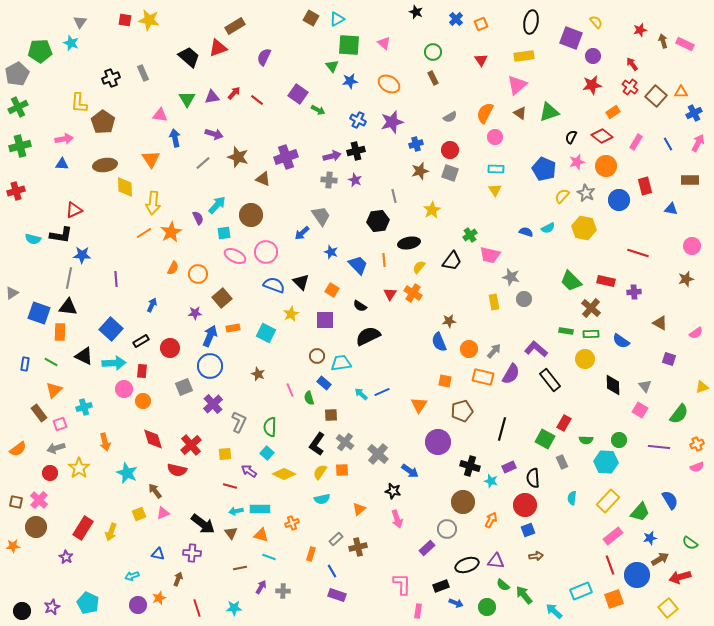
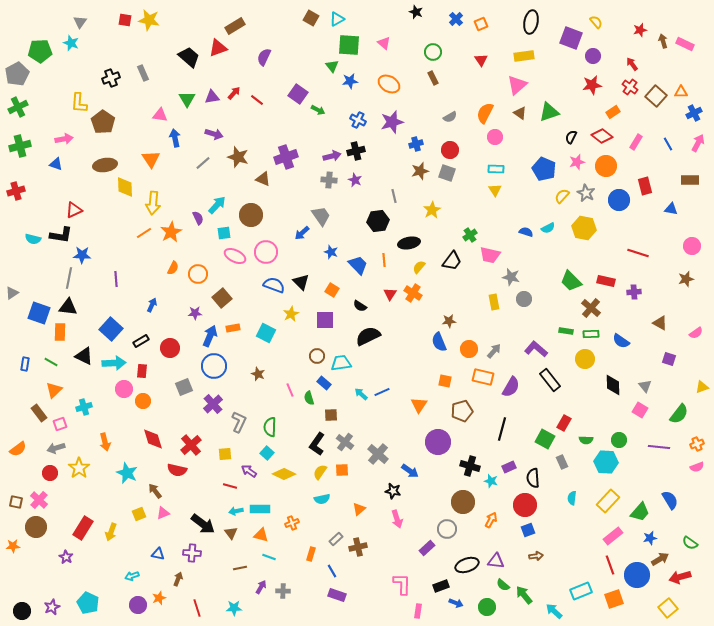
blue triangle at (62, 164): moved 6 px left; rotated 16 degrees clockwise
gray square at (450, 173): moved 3 px left
blue circle at (210, 366): moved 4 px right
purple semicircle at (511, 374): moved 13 px down
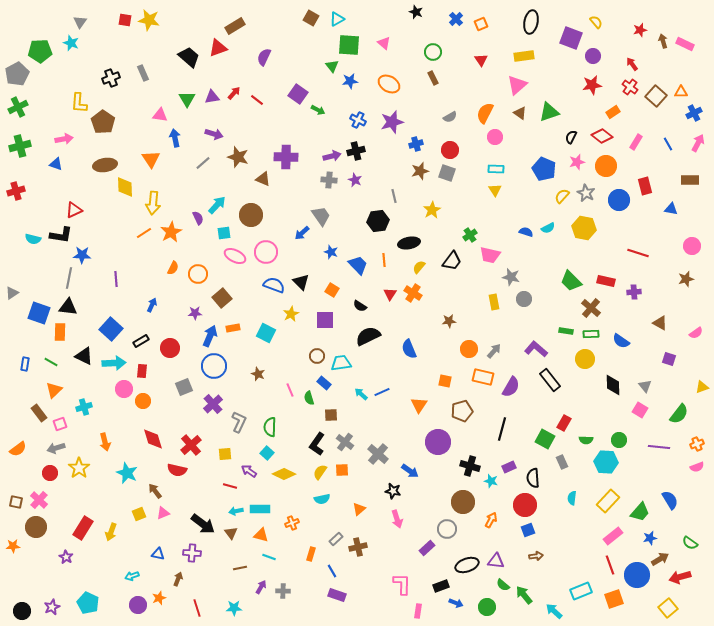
purple cross at (286, 157): rotated 20 degrees clockwise
blue semicircle at (439, 342): moved 30 px left, 7 px down
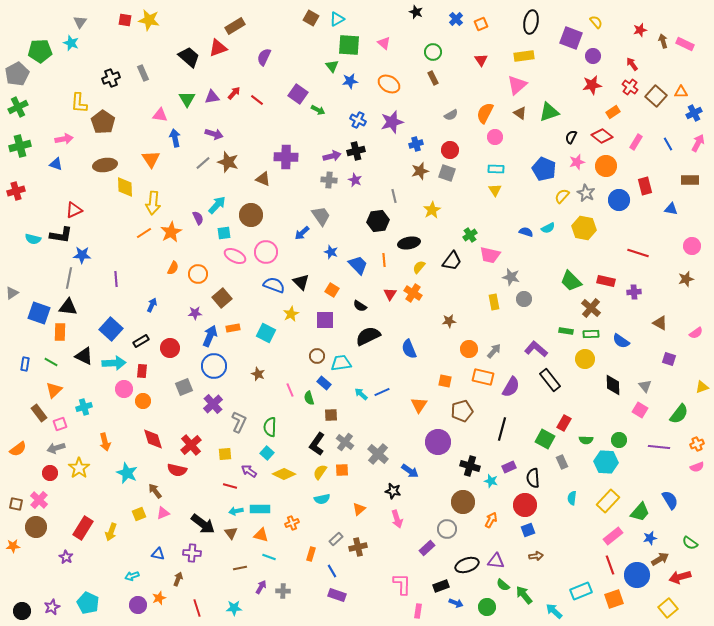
gray semicircle at (450, 117): moved 1 px right, 2 px up
brown star at (238, 157): moved 10 px left, 5 px down
brown square at (16, 502): moved 2 px down
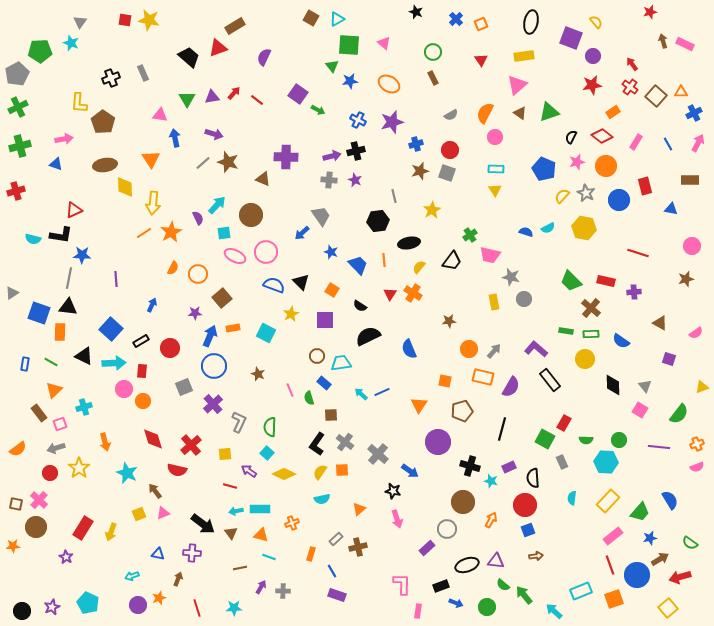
red star at (640, 30): moved 10 px right, 18 px up
